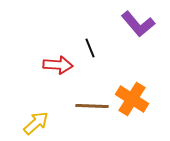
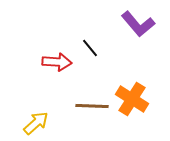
black line: rotated 18 degrees counterclockwise
red arrow: moved 1 px left, 3 px up
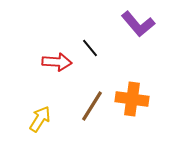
orange cross: rotated 24 degrees counterclockwise
brown line: rotated 60 degrees counterclockwise
yellow arrow: moved 4 px right, 4 px up; rotated 16 degrees counterclockwise
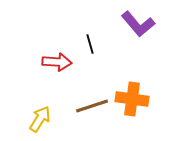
black line: moved 4 px up; rotated 24 degrees clockwise
brown line: rotated 40 degrees clockwise
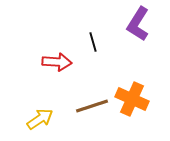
purple L-shape: rotated 72 degrees clockwise
black line: moved 3 px right, 2 px up
orange cross: rotated 16 degrees clockwise
yellow arrow: rotated 24 degrees clockwise
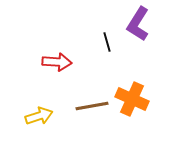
black line: moved 14 px right
brown line: rotated 8 degrees clockwise
yellow arrow: moved 1 px left, 3 px up; rotated 16 degrees clockwise
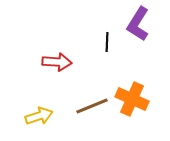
black line: rotated 18 degrees clockwise
brown line: rotated 12 degrees counterclockwise
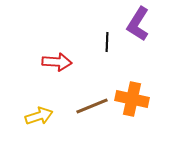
orange cross: rotated 12 degrees counterclockwise
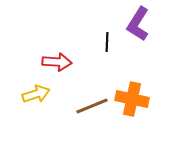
yellow arrow: moved 3 px left, 22 px up
